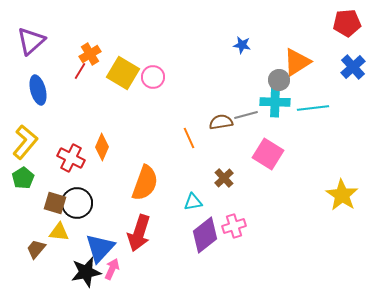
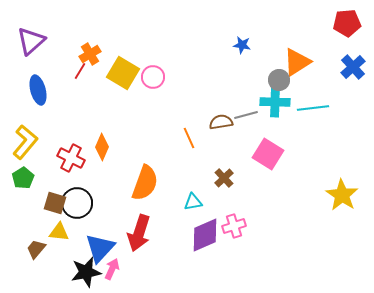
purple diamond: rotated 15 degrees clockwise
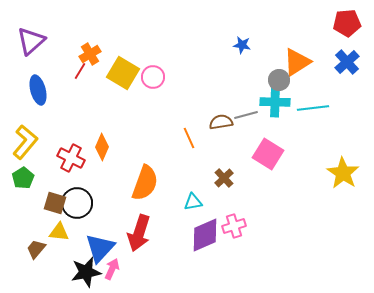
blue cross: moved 6 px left, 5 px up
yellow star: moved 1 px right, 22 px up
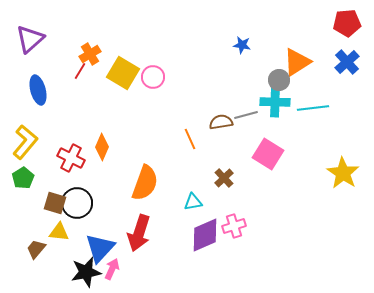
purple triangle: moved 1 px left, 2 px up
orange line: moved 1 px right, 1 px down
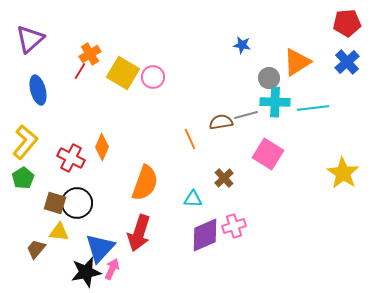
gray circle: moved 10 px left, 2 px up
cyan triangle: moved 3 px up; rotated 12 degrees clockwise
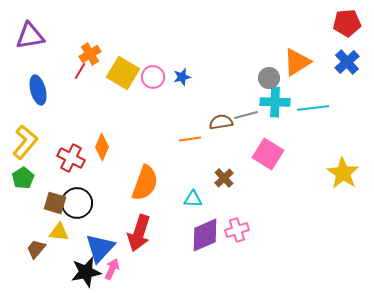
purple triangle: moved 3 px up; rotated 32 degrees clockwise
blue star: moved 60 px left, 32 px down; rotated 24 degrees counterclockwise
orange line: rotated 75 degrees counterclockwise
pink cross: moved 3 px right, 4 px down
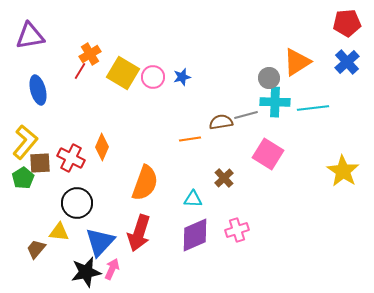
yellow star: moved 2 px up
brown square: moved 15 px left, 40 px up; rotated 20 degrees counterclockwise
purple diamond: moved 10 px left
blue triangle: moved 6 px up
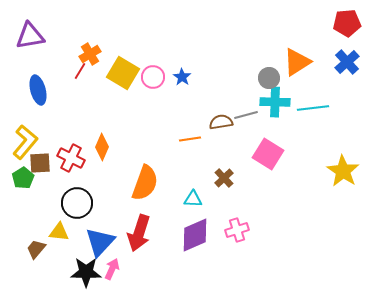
blue star: rotated 24 degrees counterclockwise
black star: rotated 12 degrees clockwise
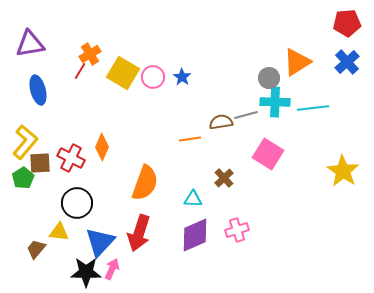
purple triangle: moved 8 px down
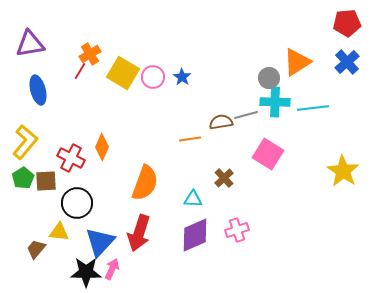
brown square: moved 6 px right, 18 px down
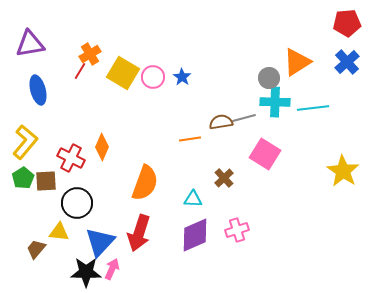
gray line: moved 2 px left, 3 px down
pink square: moved 3 px left
